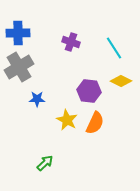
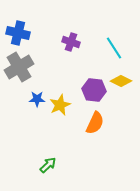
blue cross: rotated 15 degrees clockwise
purple hexagon: moved 5 px right, 1 px up
yellow star: moved 7 px left, 15 px up; rotated 20 degrees clockwise
green arrow: moved 3 px right, 2 px down
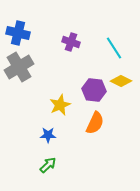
blue star: moved 11 px right, 36 px down
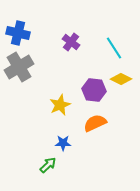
purple cross: rotated 18 degrees clockwise
yellow diamond: moved 2 px up
orange semicircle: rotated 140 degrees counterclockwise
blue star: moved 15 px right, 8 px down
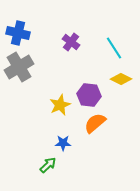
purple hexagon: moved 5 px left, 5 px down
orange semicircle: rotated 15 degrees counterclockwise
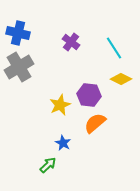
blue star: rotated 28 degrees clockwise
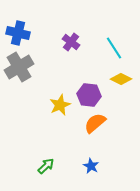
blue star: moved 28 px right, 23 px down
green arrow: moved 2 px left, 1 px down
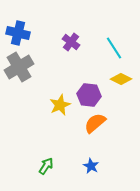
green arrow: rotated 12 degrees counterclockwise
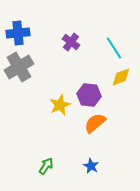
blue cross: rotated 20 degrees counterclockwise
yellow diamond: moved 2 px up; rotated 45 degrees counterclockwise
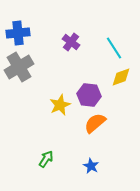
green arrow: moved 7 px up
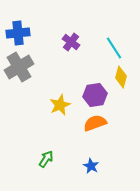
yellow diamond: rotated 55 degrees counterclockwise
purple hexagon: moved 6 px right; rotated 15 degrees counterclockwise
orange semicircle: rotated 20 degrees clockwise
